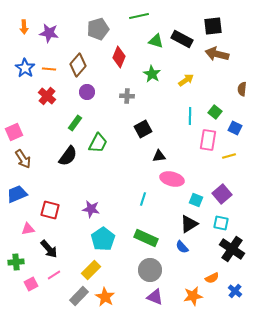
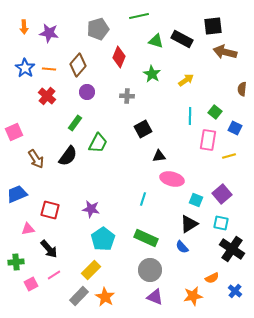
brown arrow at (217, 54): moved 8 px right, 2 px up
brown arrow at (23, 159): moved 13 px right
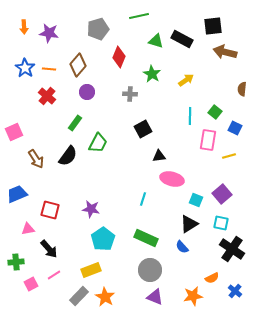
gray cross at (127, 96): moved 3 px right, 2 px up
yellow rectangle at (91, 270): rotated 24 degrees clockwise
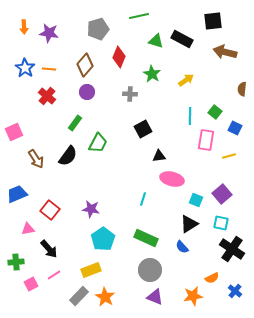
black square at (213, 26): moved 5 px up
brown diamond at (78, 65): moved 7 px right
pink rectangle at (208, 140): moved 2 px left
red square at (50, 210): rotated 24 degrees clockwise
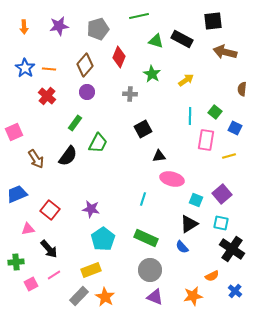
purple star at (49, 33): moved 10 px right, 7 px up; rotated 18 degrees counterclockwise
orange semicircle at (212, 278): moved 2 px up
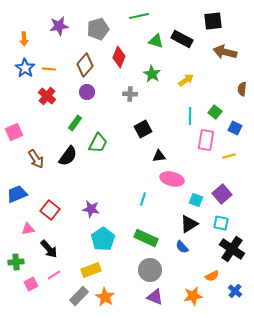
orange arrow at (24, 27): moved 12 px down
